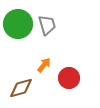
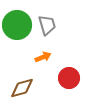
green circle: moved 1 px left, 1 px down
orange arrow: moved 1 px left, 8 px up; rotated 28 degrees clockwise
brown diamond: moved 1 px right
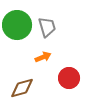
gray trapezoid: moved 2 px down
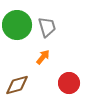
orange arrow: rotated 28 degrees counterclockwise
red circle: moved 5 px down
brown diamond: moved 5 px left, 3 px up
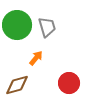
orange arrow: moved 7 px left, 1 px down
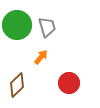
orange arrow: moved 5 px right, 1 px up
brown diamond: rotated 30 degrees counterclockwise
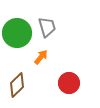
green circle: moved 8 px down
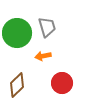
orange arrow: moved 2 px right, 1 px up; rotated 140 degrees counterclockwise
red circle: moved 7 px left
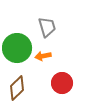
green circle: moved 15 px down
brown diamond: moved 3 px down
